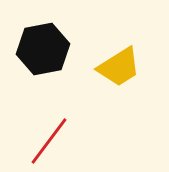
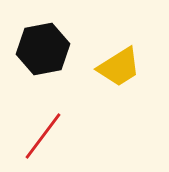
red line: moved 6 px left, 5 px up
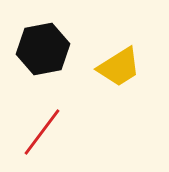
red line: moved 1 px left, 4 px up
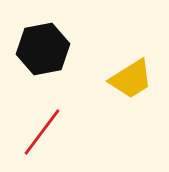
yellow trapezoid: moved 12 px right, 12 px down
